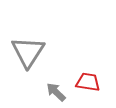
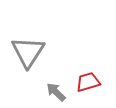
red trapezoid: rotated 25 degrees counterclockwise
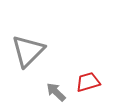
gray triangle: moved 1 px up; rotated 12 degrees clockwise
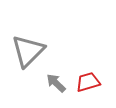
gray arrow: moved 9 px up
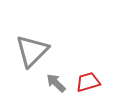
gray triangle: moved 4 px right
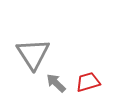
gray triangle: moved 1 px right, 3 px down; rotated 18 degrees counterclockwise
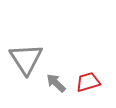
gray triangle: moved 7 px left, 5 px down
